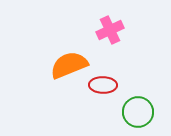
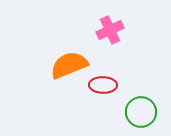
green circle: moved 3 px right
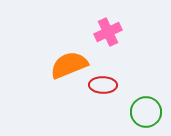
pink cross: moved 2 px left, 2 px down
green circle: moved 5 px right
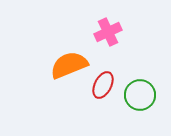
red ellipse: rotated 64 degrees counterclockwise
green circle: moved 6 px left, 17 px up
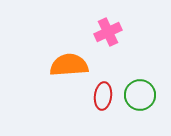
orange semicircle: rotated 18 degrees clockwise
red ellipse: moved 11 px down; rotated 20 degrees counterclockwise
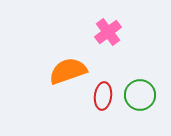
pink cross: rotated 12 degrees counterclockwise
orange semicircle: moved 1 px left, 6 px down; rotated 15 degrees counterclockwise
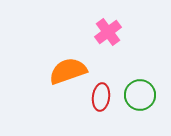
red ellipse: moved 2 px left, 1 px down
